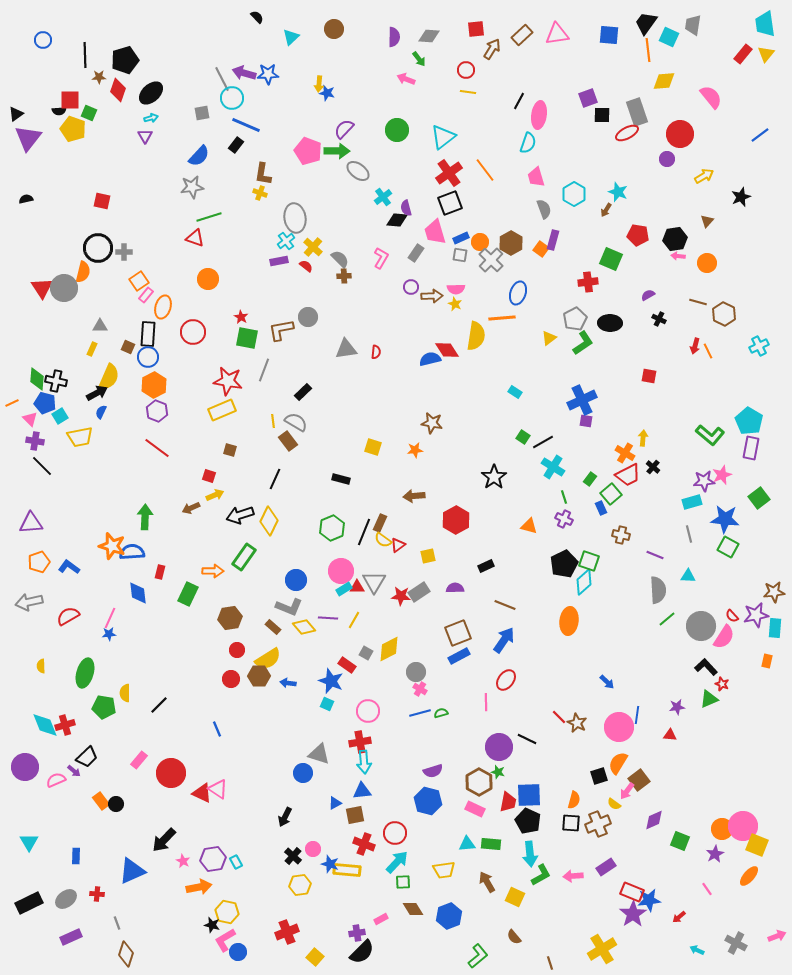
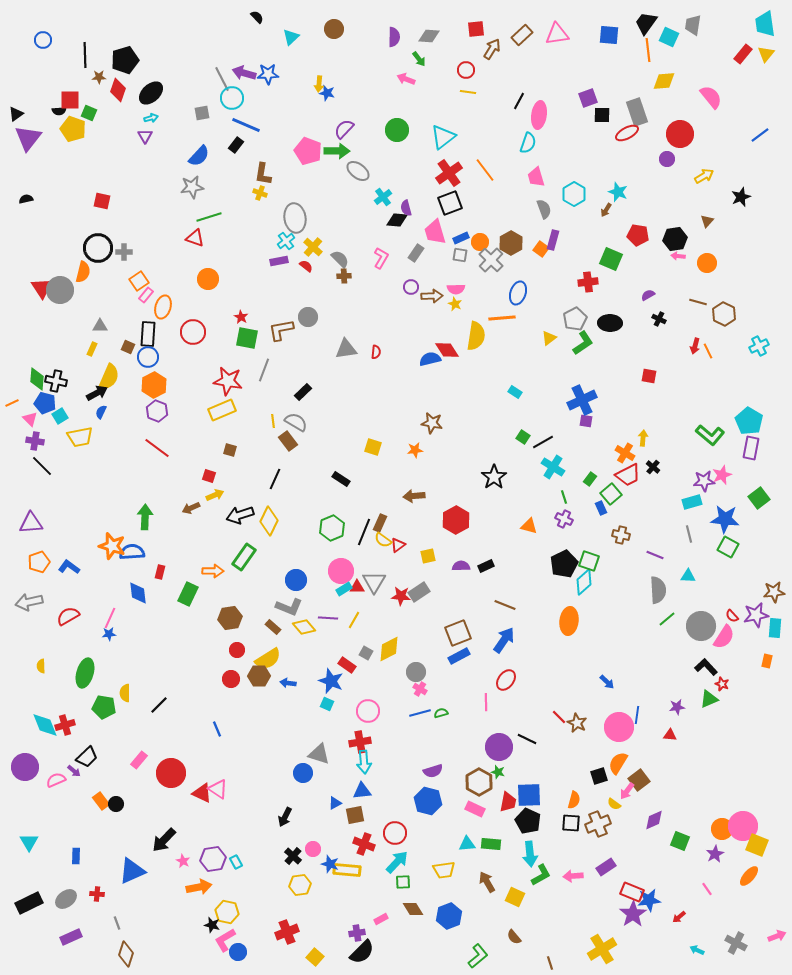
gray circle at (64, 288): moved 4 px left, 2 px down
black rectangle at (341, 479): rotated 18 degrees clockwise
purple semicircle at (455, 588): moved 6 px right, 22 px up
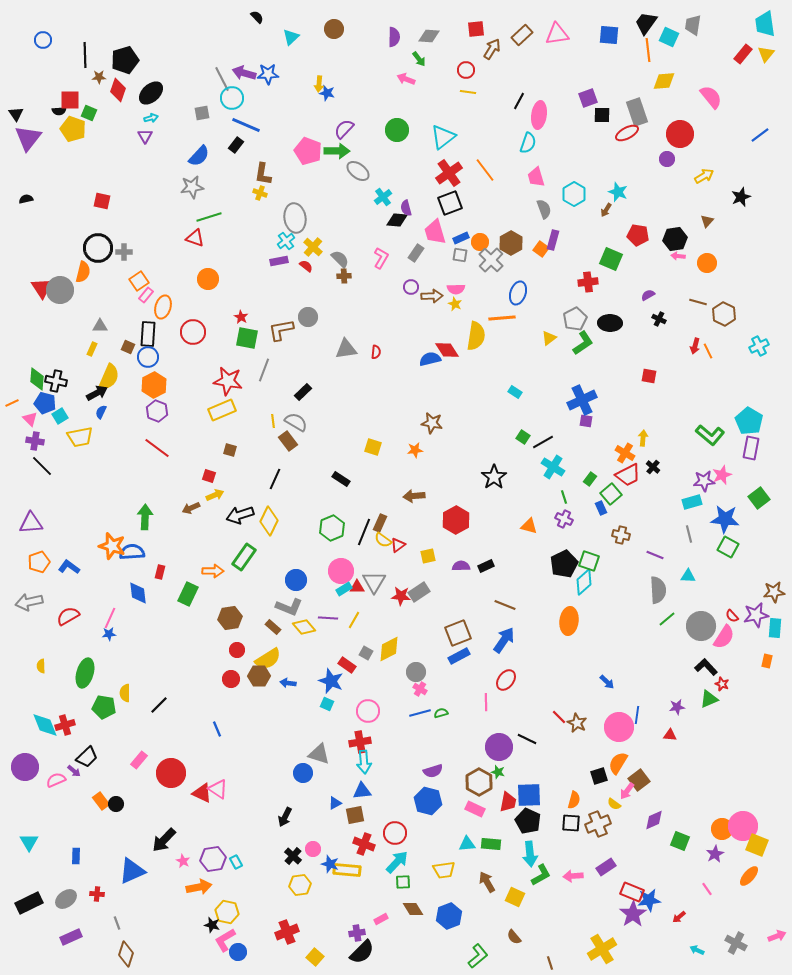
black triangle at (16, 114): rotated 28 degrees counterclockwise
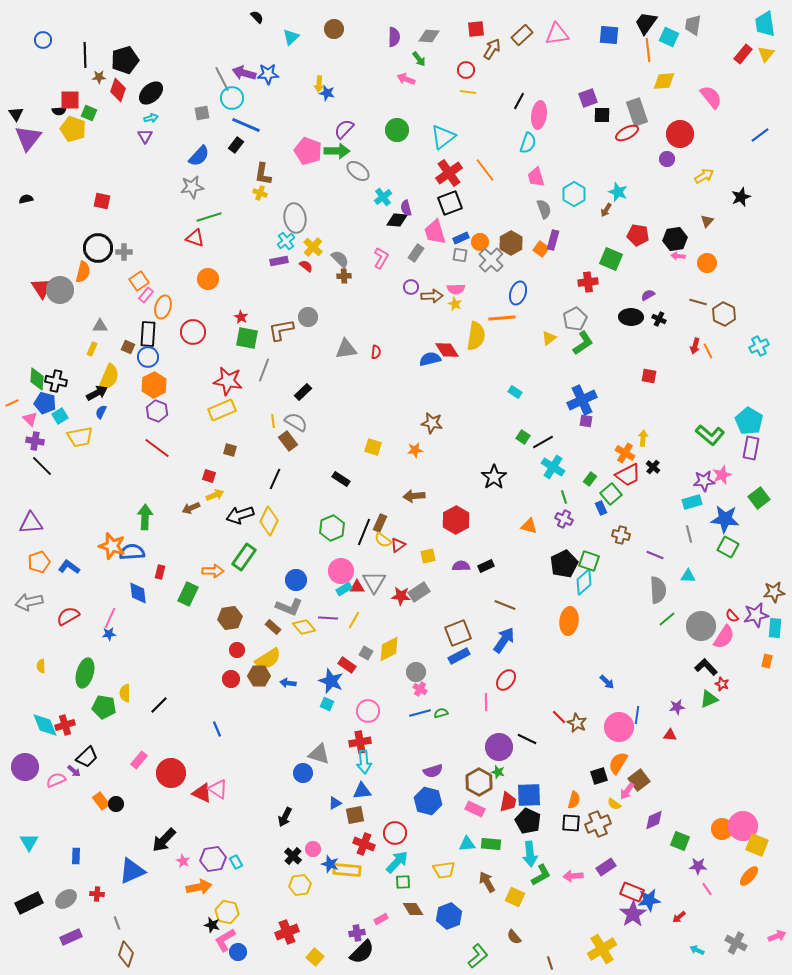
black ellipse at (610, 323): moved 21 px right, 6 px up
purple star at (715, 854): moved 17 px left, 12 px down; rotated 30 degrees clockwise
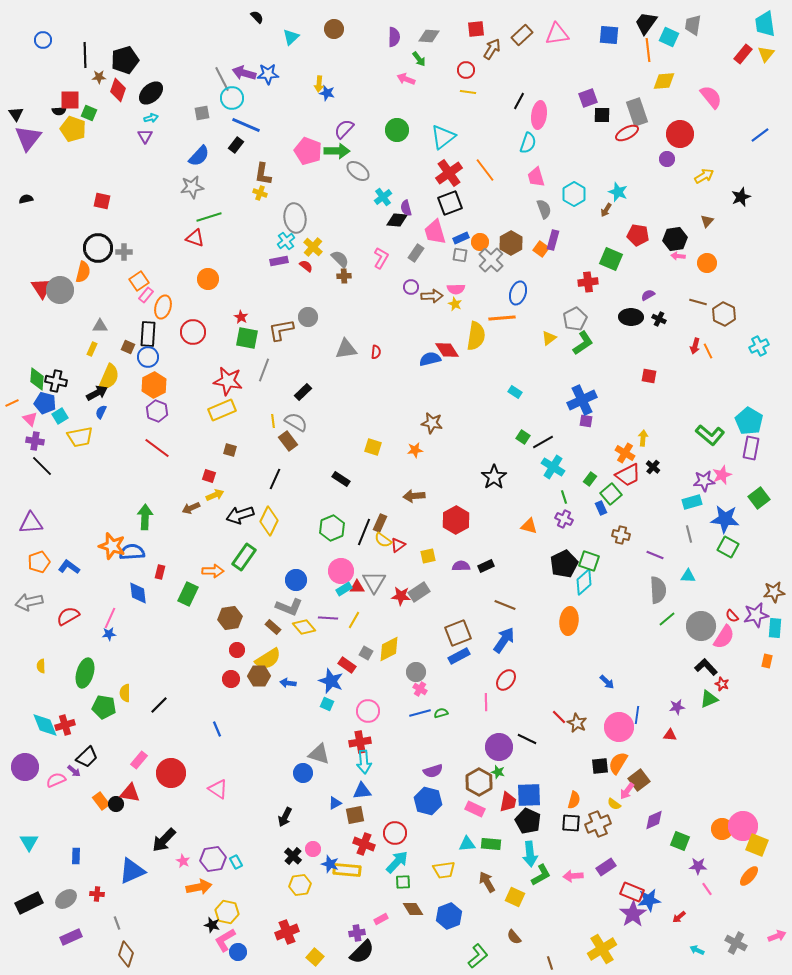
black square at (599, 776): moved 1 px right, 10 px up; rotated 12 degrees clockwise
red triangle at (202, 793): moved 72 px left; rotated 15 degrees counterclockwise
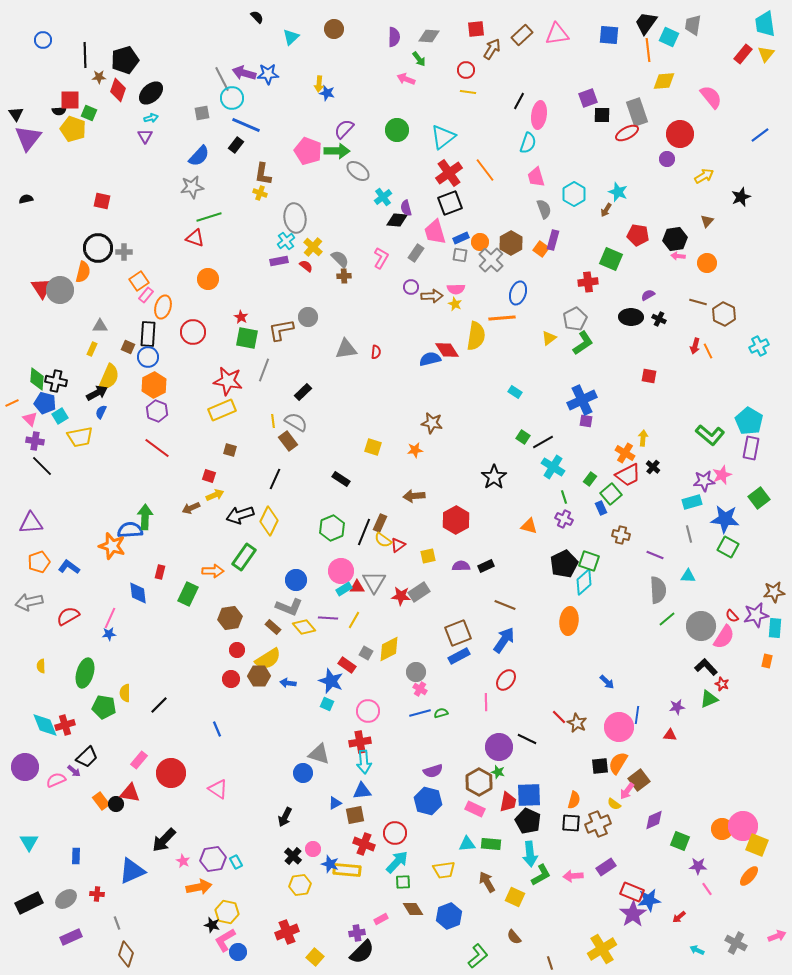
blue semicircle at (132, 552): moved 2 px left, 22 px up
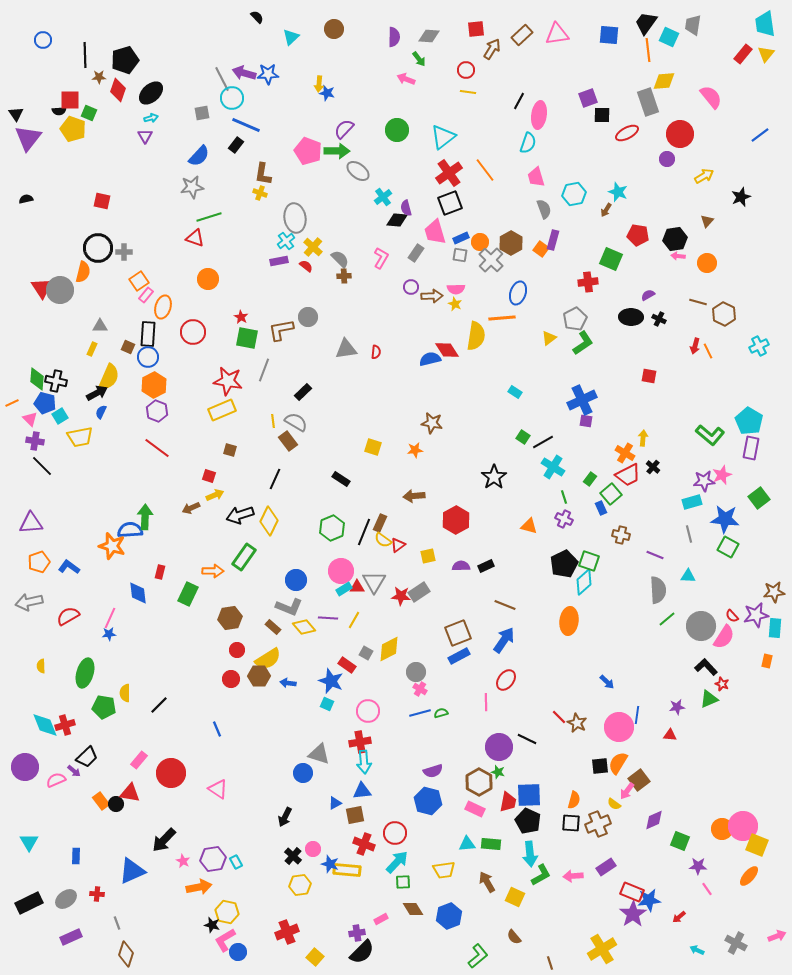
gray rectangle at (637, 112): moved 11 px right, 10 px up
cyan hexagon at (574, 194): rotated 20 degrees clockwise
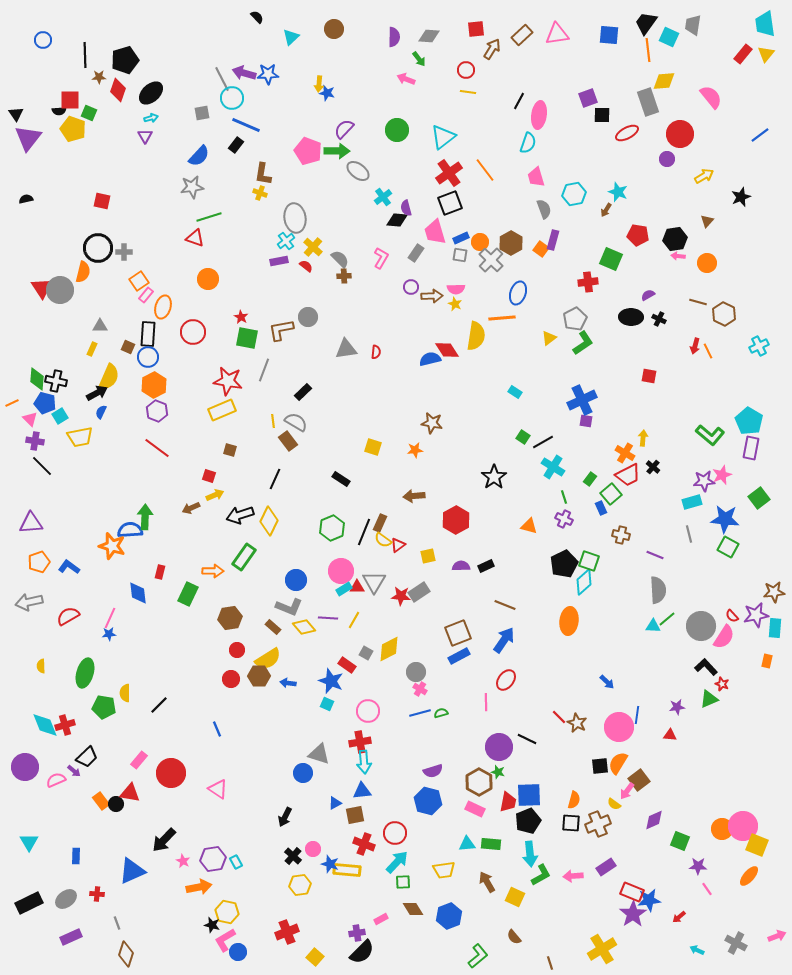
cyan triangle at (688, 576): moved 35 px left, 50 px down
black pentagon at (528, 821): rotated 25 degrees clockwise
